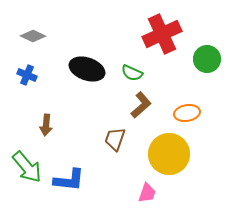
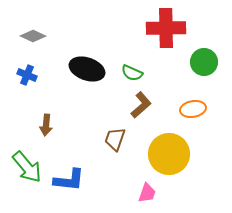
red cross: moved 4 px right, 6 px up; rotated 24 degrees clockwise
green circle: moved 3 px left, 3 px down
orange ellipse: moved 6 px right, 4 px up
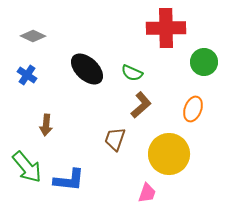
black ellipse: rotated 24 degrees clockwise
blue cross: rotated 12 degrees clockwise
orange ellipse: rotated 60 degrees counterclockwise
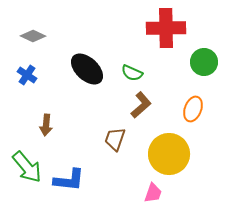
pink trapezoid: moved 6 px right
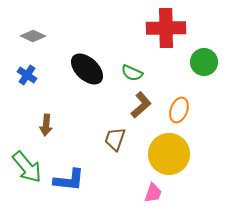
orange ellipse: moved 14 px left, 1 px down
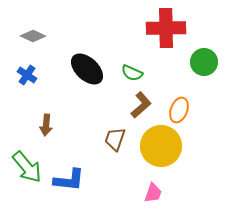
yellow circle: moved 8 px left, 8 px up
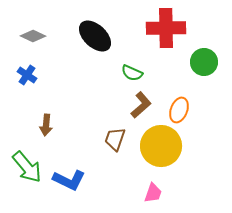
black ellipse: moved 8 px right, 33 px up
blue L-shape: rotated 20 degrees clockwise
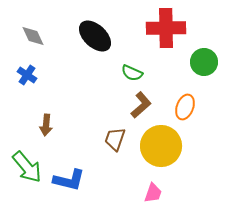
gray diamond: rotated 40 degrees clockwise
orange ellipse: moved 6 px right, 3 px up
blue L-shape: rotated 12 degrees counterclockwise
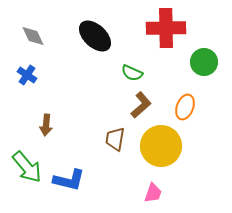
brown trapezoid: rotated 10 degrees counterclockwise
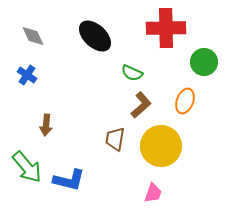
orange ellipse: moved 6 px up
